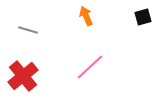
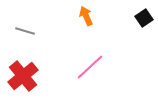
black square: moved 1 px right, 1 px down; rotated 18 degrees counterclockwise
gray line: moved 3 px left, 1 px down
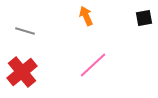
black square: rotated 24 degrees clockwise
pink line: moved 3 px right, 2 px up
red cross: moved 1 px left, 4 px up
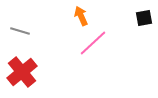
orange arrow: moved 5 px left
gray line: moved 5 px left
pink line: moved 22 px up
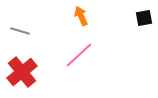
pink line: moved 14 px left, 12 px down
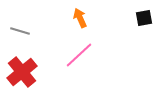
orange arrow: moved 1 px left, 2 px down
